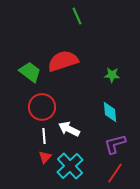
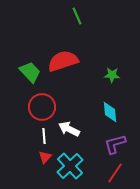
green trapezoid: rotated 10 degrees clockwise
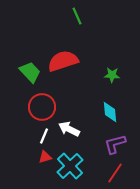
white line: rotated 28 degrees clockwise
red triangle: rotated 32 degrees clockwise
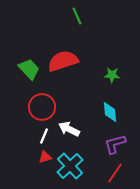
green trapezoid: moved 1 px left, 3 px up
